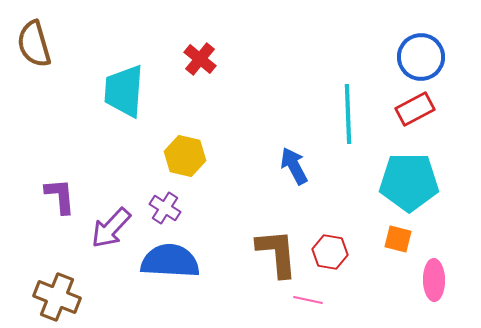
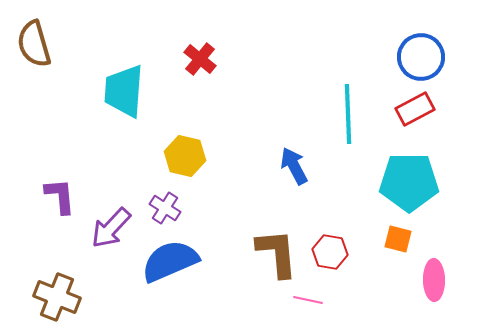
blue semicircle: rotated 26 degrees counterclockwise
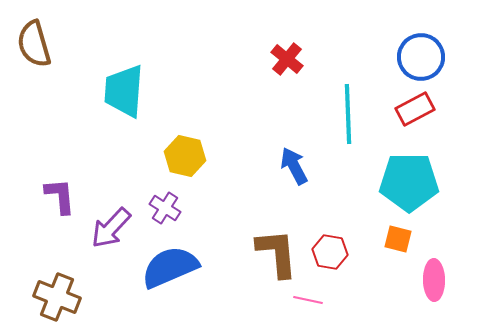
red cross: moved 87 px right
blue semicircle: moved 6 px down
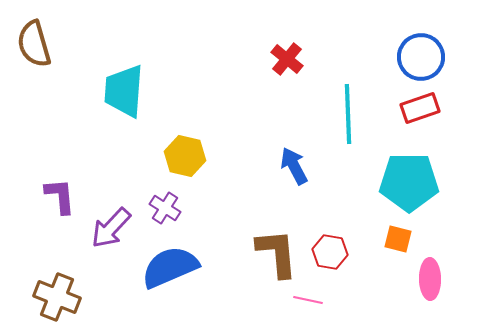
red rectangle: moved 5 px right, 1 px up; rotated 9 degrees clockwise
pink ellipse: moved 4 px left, 1 px up
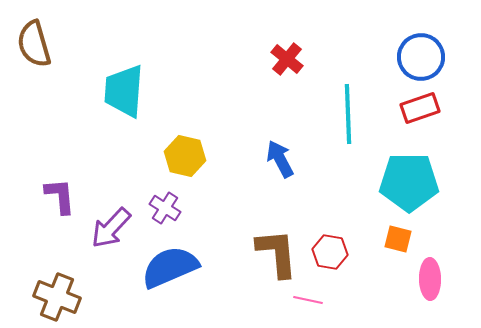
blue arrow: moved 14 px left, 7 px up
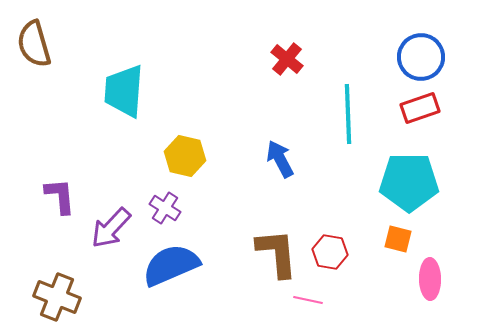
blue semicircle: moved 1 px right, 2 px up
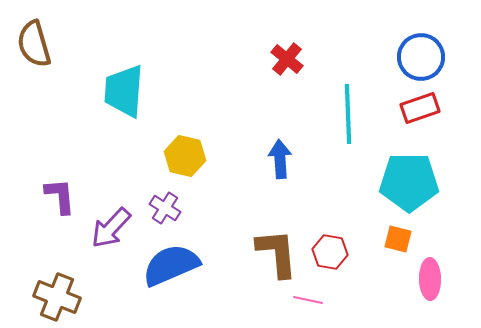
blue arrow: rotated 24 degrees clockwise
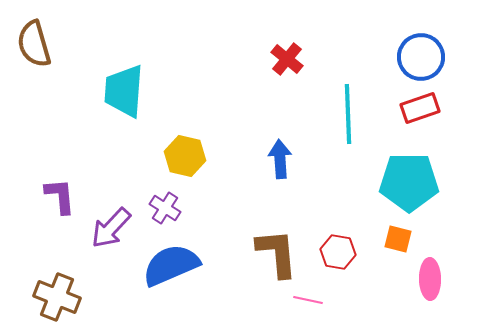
red hexagon: moved 8 px right
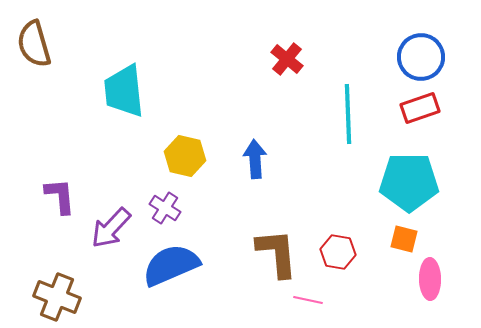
cyan trapezoid: rotated 10 degrees counterclockwise
blue arrow: moved 25 px left
orange square: moved 6 px right
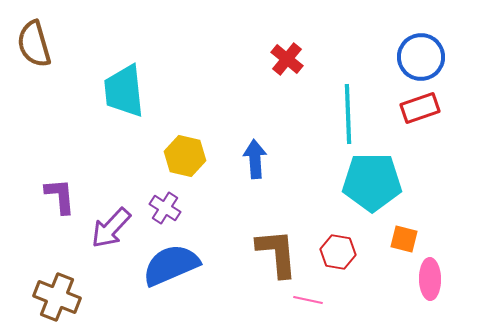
cyan pentagon: moved 37 px left
